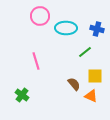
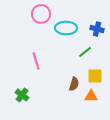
pink circle: moved 1 px right, 2 px up
brown semicircle: rotated 56 degrees clockwise
orange triangle: rotated 24 degrees counterclockwise
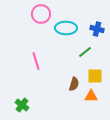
green cross: moved 10 px down
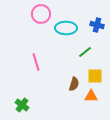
blue cross: moved 4 px up
pink line: moved 1 px down
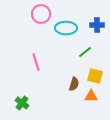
blue cross: rotated 16 degrees counterclockwise
yellow square: rotated 14 degrees clockwise
green cross: moved 2 px up
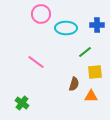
pink line: rotated 36 degrees counterclockwise
yellow square: moved 4 px up; rotated 21 degrees counterclockwise
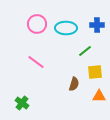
pink circle: moved 4 px left, 10 px down
green line: moved 1 px up
orange triangle: moved 8 px right
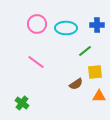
brown semicircle: moved 2 px right; rotated 40 degrees clockwise
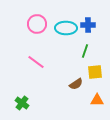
blue cross: moved 9 px left
green line: rotated 32 degrees counterclockwise
orange triangle: moved 2 px left, 4 px down
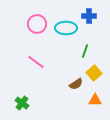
blue cross: moved 1 px right, 9 px up
yellow square: moved 1 px left, 1 px down; rotated 35 degrees counterclockwise
orange triangle: moved 2 px left
